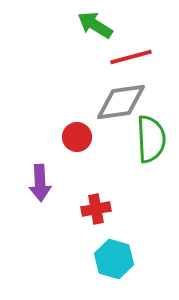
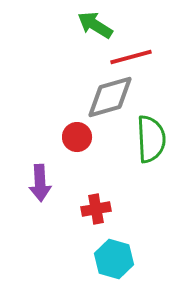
gray diamond: moved 11 px left, 5 px up; rotated 8 degrees counterclockwise
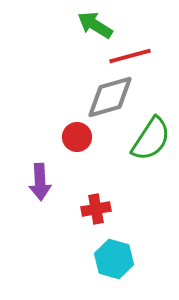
red line: moved 1 px left, 1 px up
green semicircle: rotated 36 degrees clockwise
purple arrow: moved 1 px up
